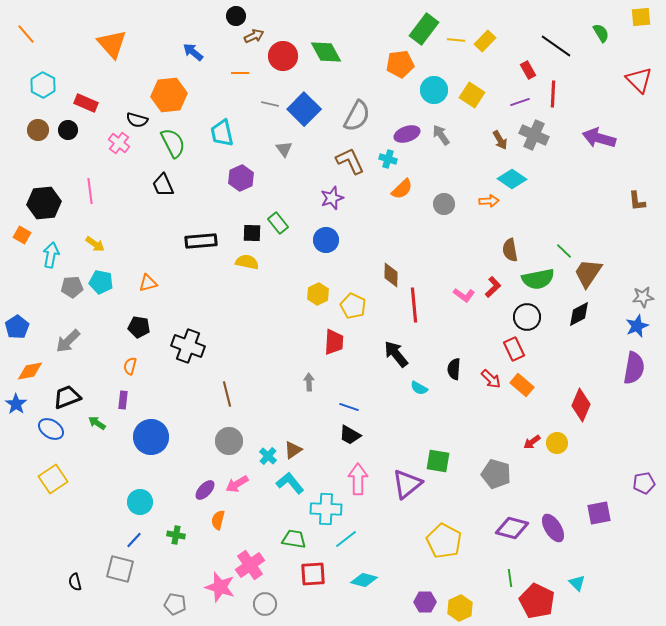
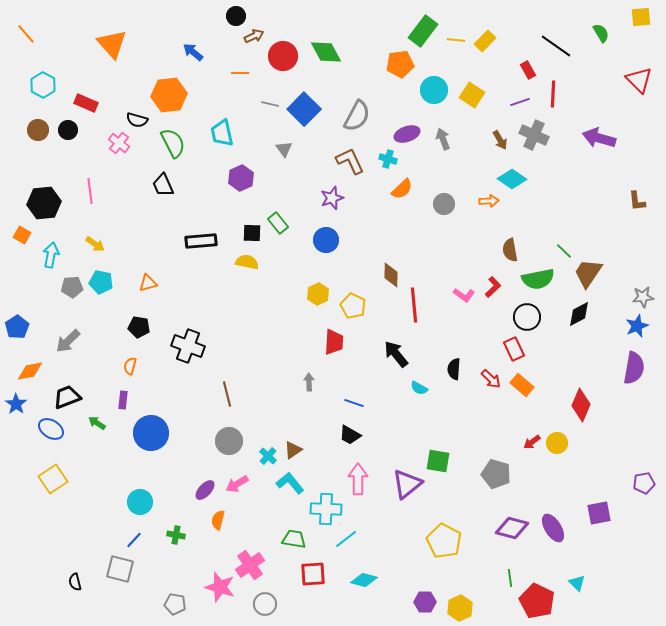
green rectangle at (424, 29): moved 1 px left, 2 px down
gray arrow at (441, 135): moved 2 px right, 4 px down; rotated 15 degrees clockwise
blue line at (349, 407): moved 5 px right, 4 px up
blue circle at (151, 437): moved 4 px up
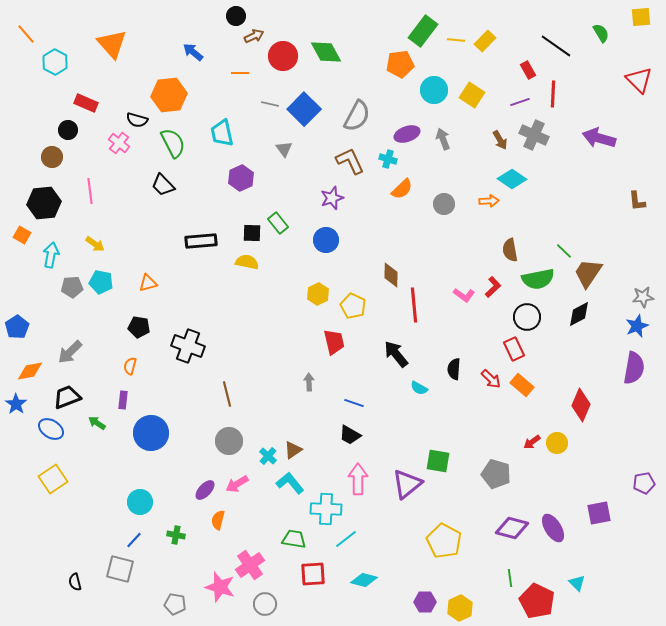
cyan hexagon at (43, 85): moved 12 px right, 23 px up
brown circle at (38, 130): moved 14 px right, 27 px down
black trapezoid at (163, 185): rotated 20 degrees counterclockwise
gray arrow at (68, 341): moved 2 px right, 11 px down
red trapezoid at (334, 342): rotated 16 degrees counterclockwise
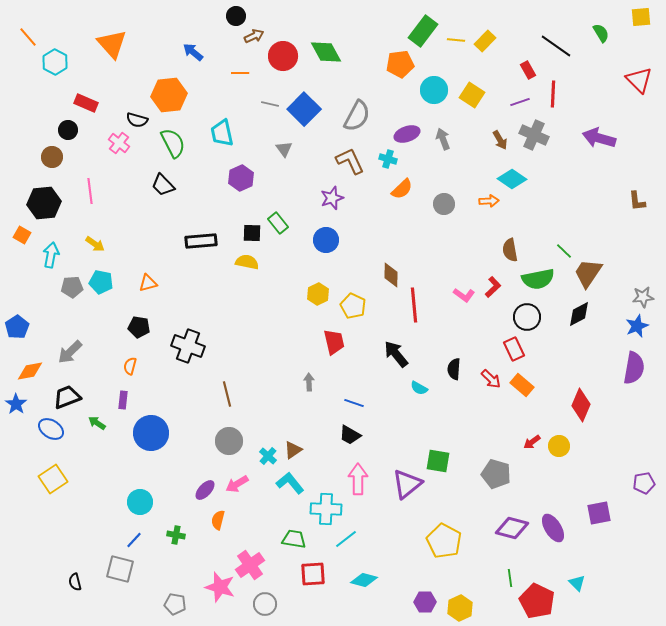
orange line at (26, 34): moved 2 px right, 3 px down
yellow circle at (557, 443): moved 2 px right, 3 px down
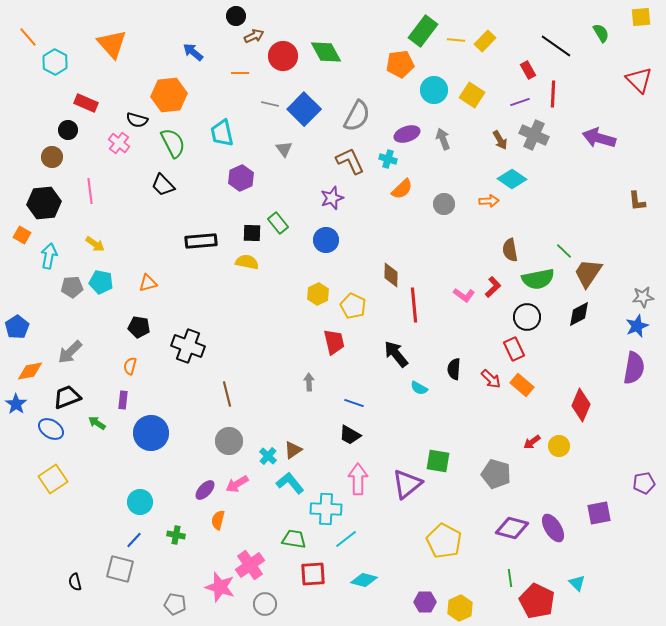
cyan arrow at (51, 255): moved 2 px left, 1 px down
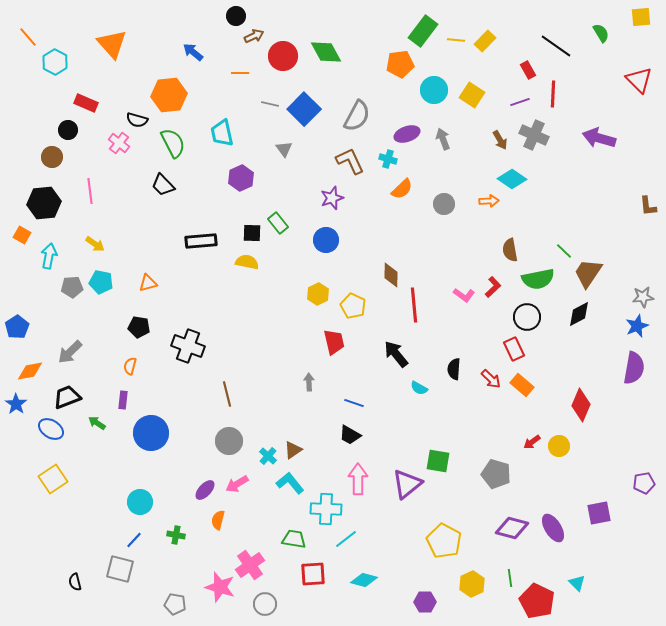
brown L-shape at (637, 201): moved 11 px right, 5 px down
yellow hexagon at (460, 608): moved 12 px right, 24 px up
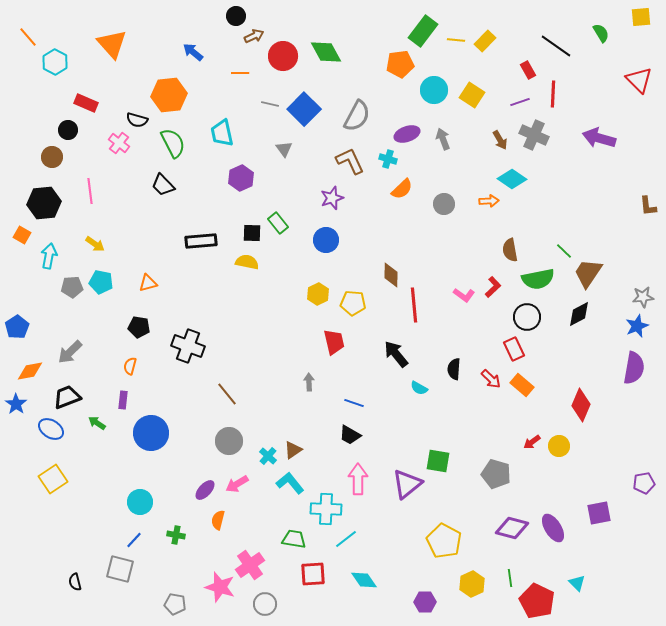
yellow pentagon at (353, 306): moved 3 px up; rotated 20 degrees counterclockwise
brown line at (227, 394): rotated 25 degrees counterclockwise
cyan diamond at (364, 580): rotated 40 degrees clockwise
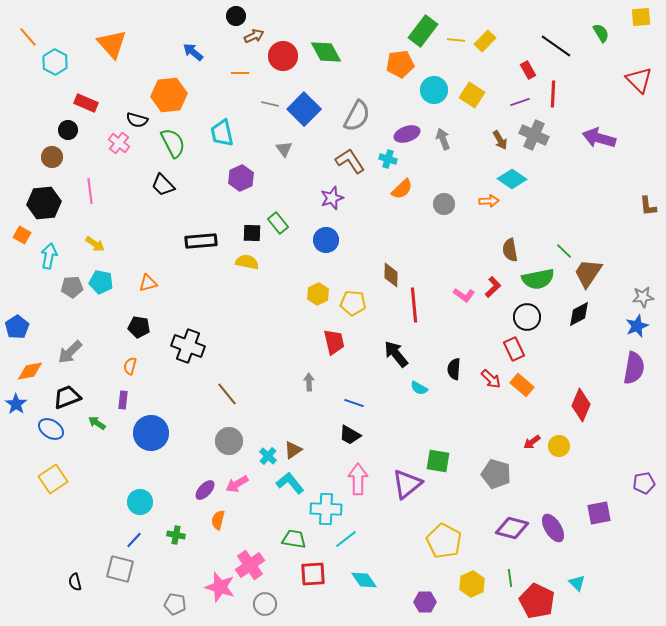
brown L-shape at (350, 161): rotated 8 degrees counterclockwise
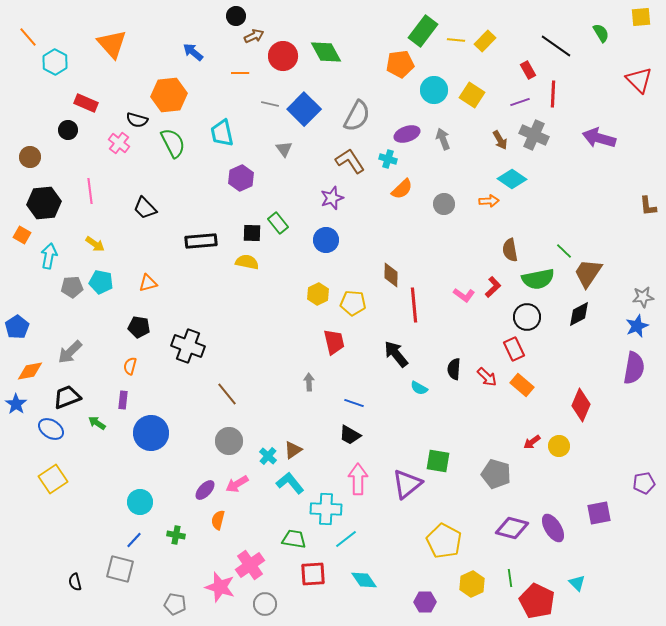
brown circle at (52, 157): moved 22 px left
black trapezoid at (163, 185): moved 18 px left, 23 px down
red arrow at (491, 379): moved 4 px left, 2 px up
